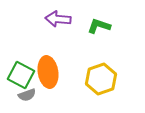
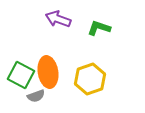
purple arrow: rotated 15 degrees clockwise
green L-shape: moved 2 px down
yellow hexagon: moved 11 px left
gray semicircle: moved 9 px right, 1 px down
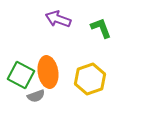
green L-shape: moved 2 px right; rotated 50 degrees clockwise
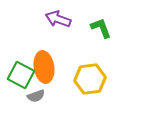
orange ellipse: moved 4 px left, 5 px up
yellow hexagon: rotated 12 degrees clockwise
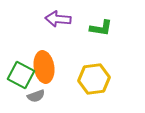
purple arrow: rotated 15 degrees counterclockwise
green L-shape: rotated 120 degrees clockwise
yellow hexagon: moved 4 px right
